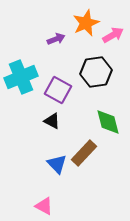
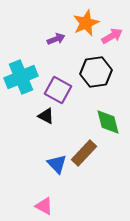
pink arrow: moved 1 px left, 1 px down
black triangle: moved 6 px left, 5 px up
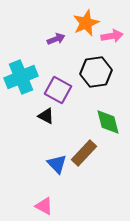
pink arrow: rotated 20 degrees clockwise
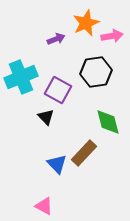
black triangle: moved 1 px down; rotated 18 degrees clockwise
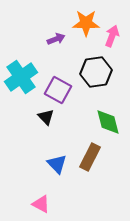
orange star: rotated 24 degrees clockwise
pink arrow: rotated 60 degrees counterclockwise
cyan cross: rotated 12 degrees counterclockwise
brown rectangle: moved 6 px right, 4 px down; rotated 16 degrees counterclockwise
pink triangle: moved 3 px left, 2 px up
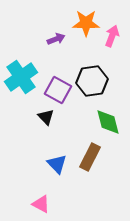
black hexagon: moved 4 px left, 9 px down
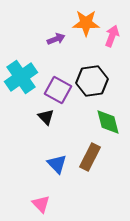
pink triangle: rotated 18 degrees clockwise
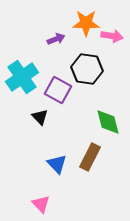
pink arrow: rotated 80 degrees clockwise
cyan cross: moved 1 px right
black hexagon: moved 5 px left, 12 px up; rotated 16 degrees clockwise
black triangle: moved 6 px left
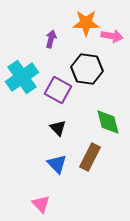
purple arrow: moved 5 px left; rotated 54 degrees counterclockwise
black triangle: moved 18 px right, 11 px down
